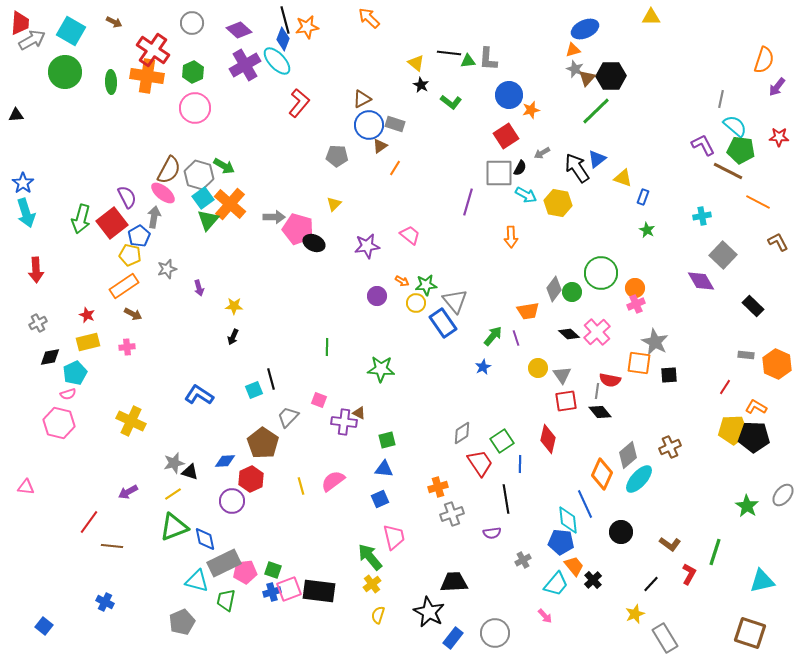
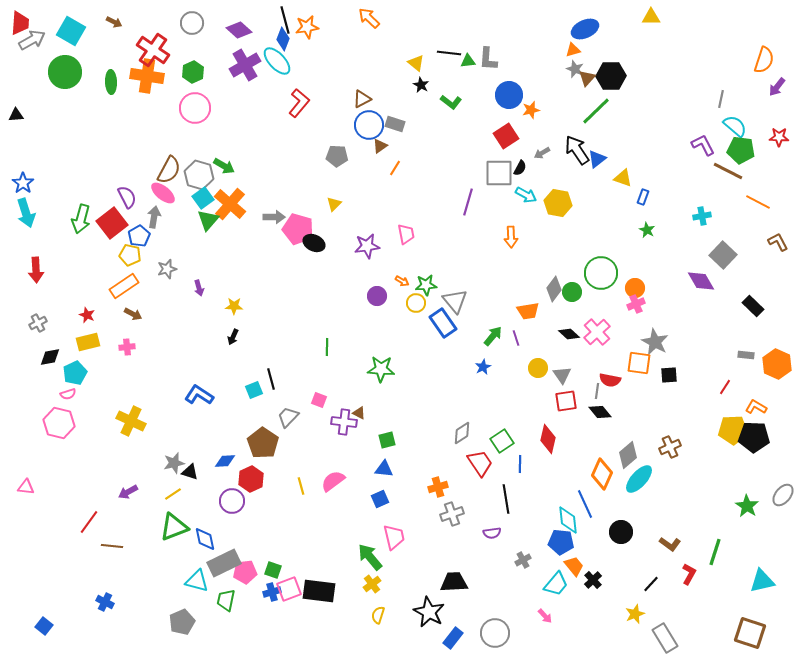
black arrow at (577, 168): moved 18 px up
pink trapezoid at (410, 235): moved 4 px left, 1 px up; rotated 40 degrees clockwise
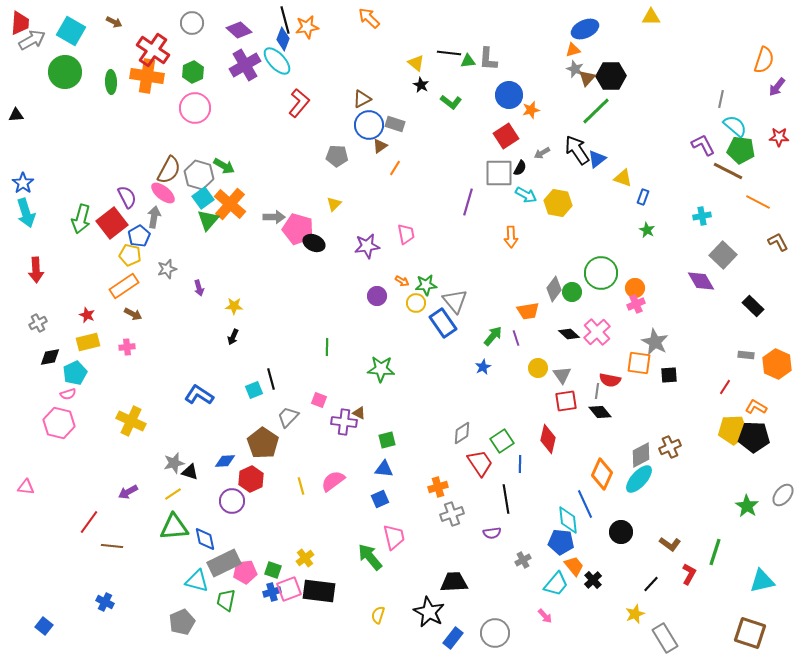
gray diamond at (628, 455): moved 13 px right; rotated 12 degrees clockwise
green triangle at (174, 527): rotated 16 degrees clockwise
yellow cross at (372, 584): moved 67 px left, 26 px up
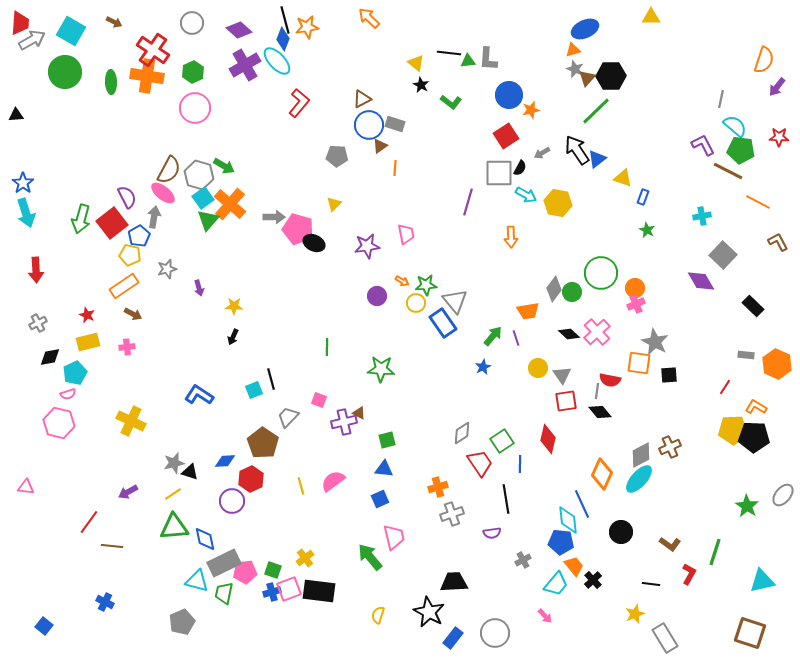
orange line at (395, 168): rotated 28 degrees counterclockwise
purple cross at (344, 422): rotated 20 degrees counterclockwise
blue line at (585, 504): moved 3 px left
black line at (651, 584): rotated 54 degrees clockwise
green trapezoid at (226, 600): moved 2 px left, 7 px up
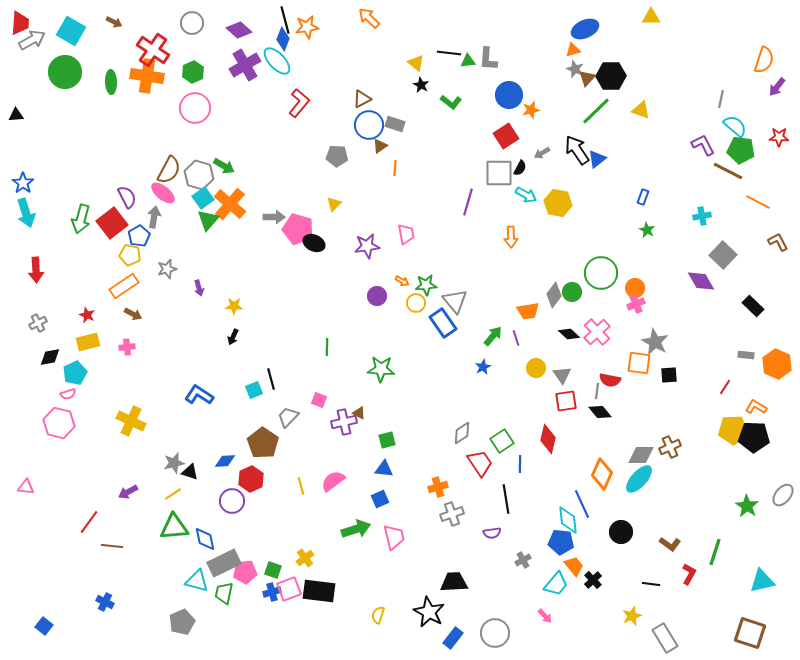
yellow triangle at (623, 178): moved 18 px right, 68 px up
gray diamond at (554, 289): moved 6 px down
yellow circle at (538, 368): moved 2 px left
gray diamond at (641, 455): rotated 28 degrees clockwise
green arrow at (370, 557): moved 14 px left, 28 px up; rotated 112 degrees clockwise
yellow star at (635, 614): moved 3 px left, 2 px down
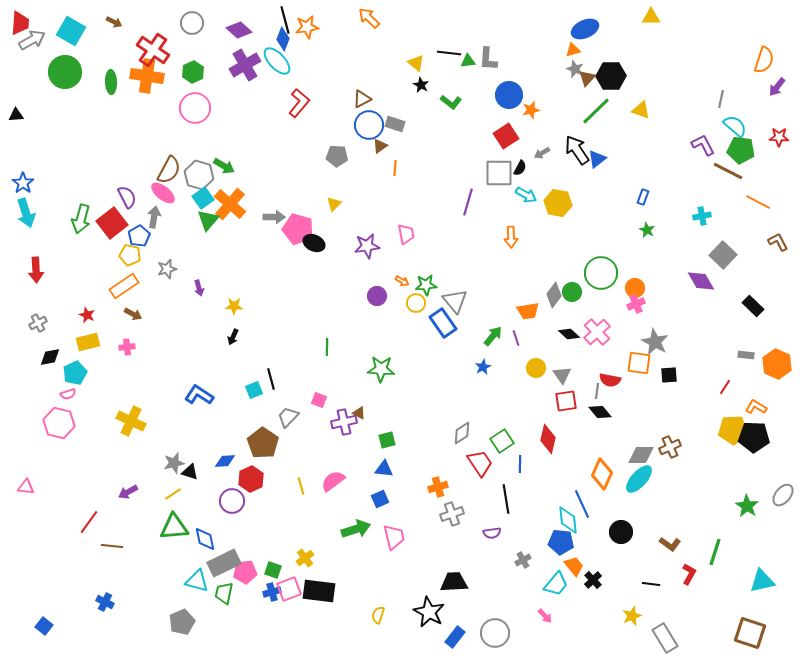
blue rectangle at (453, 638): moved 2 px right, 1 px up
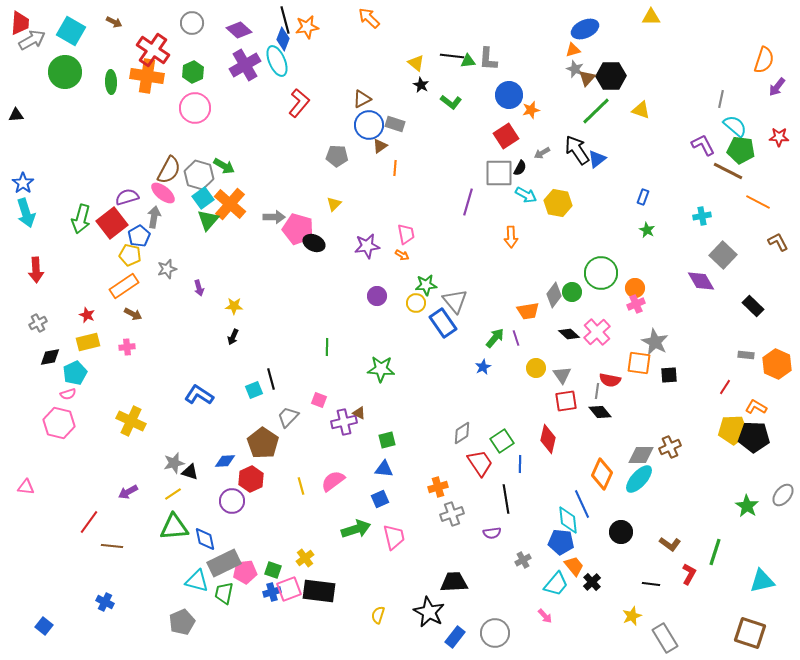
black line at (449, 53): moved 3 px right, 3 px down
cyan ellipse at (277, 61): rotated 20 degrees clockwise
purple semicircle at (127, 197): rotated 80 degrees counterclockwise
orange arrow at (402, 281): moved 26 px up
green arrow at (493, 336): moved 2 px right, 2 px down
black cross at (593, 580): moved 1 px left, 2 px down
